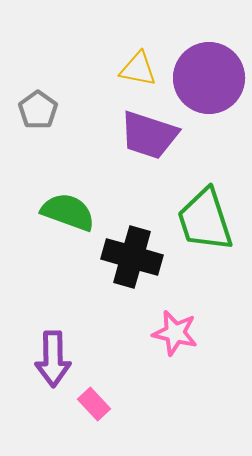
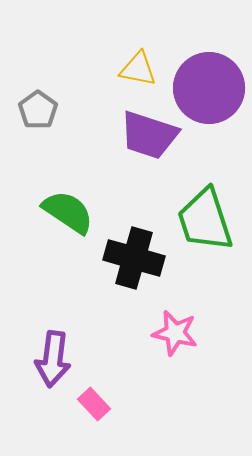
purple circle: moved 10 px down
green semicircle: rotated 14 degrees clockwise
black cross: moved 2 px right, 1 px down
purple arrow: rotated 8 degrees clockwise
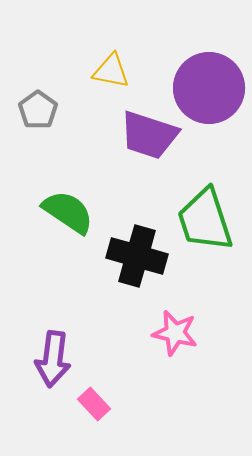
yellow triangle: moved 27 px left, 2 px down
black cross: moved 3 px right, 2 px up
